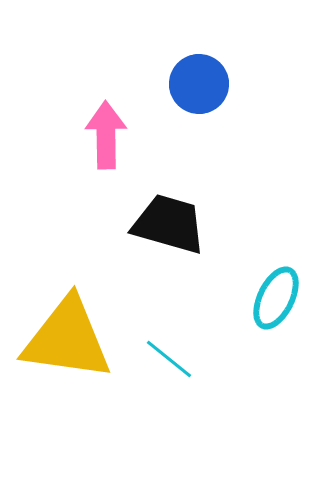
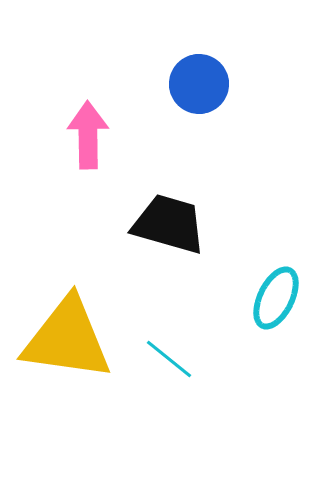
pink arrow: moved 18 px left
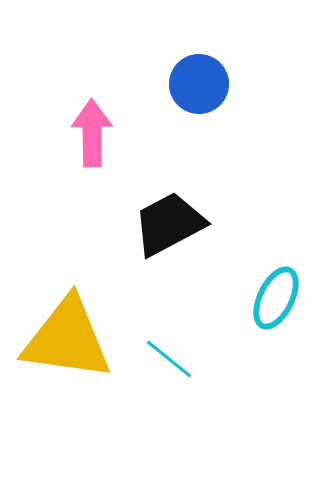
pink arrow: moved 4 px right, 2 px up
black trapezoid: rotated 44 degrees counterclockwise
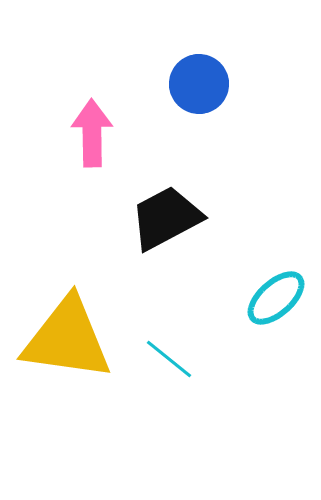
black trapezoid: moved 3 px left, 6 px up
cyan ellipse: rotated 22 degrees clockwise
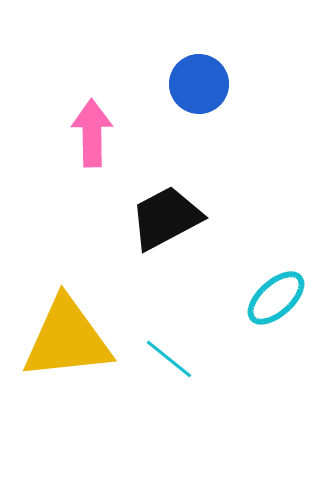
yellow triangle: rotated 14 degrees counterclockwise
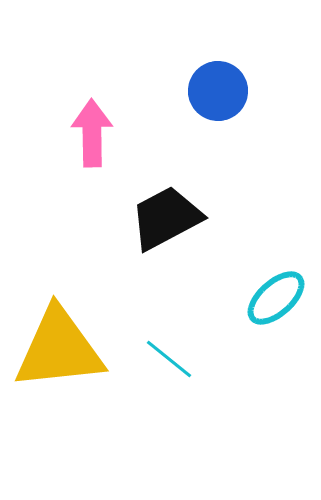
blue circle: moved 19 px right, 7 px down
yellow triangle: moved 8 px left, 10 px down
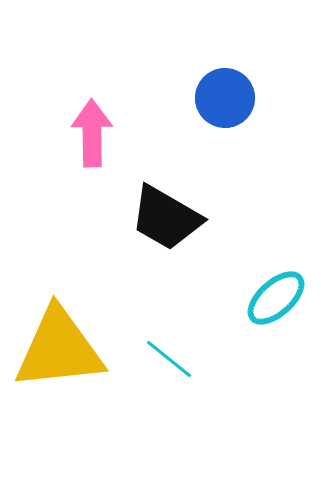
blue circle: moved 7 px right, 7 px down
black trapezoid: rotated 122 degrees counterclockwise
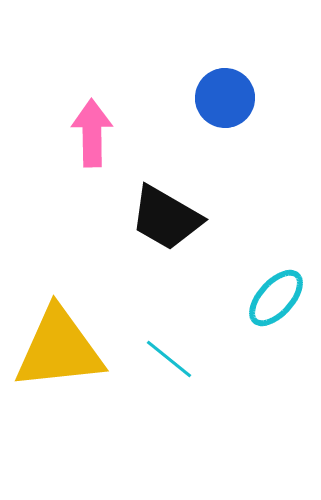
cyan ellipse: rotated 6 degrees counterclockwise
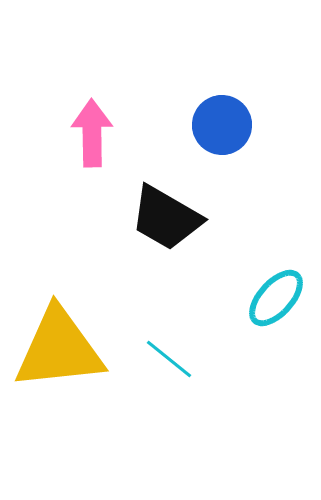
blue circle: moved 3 px left, 27 px down
